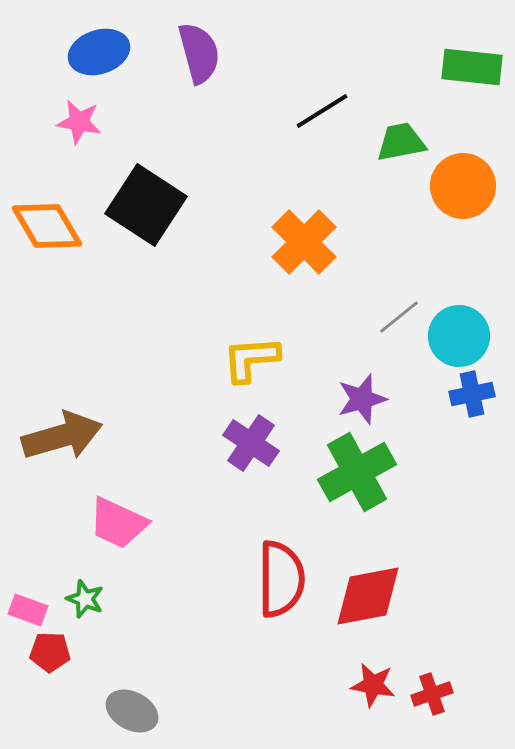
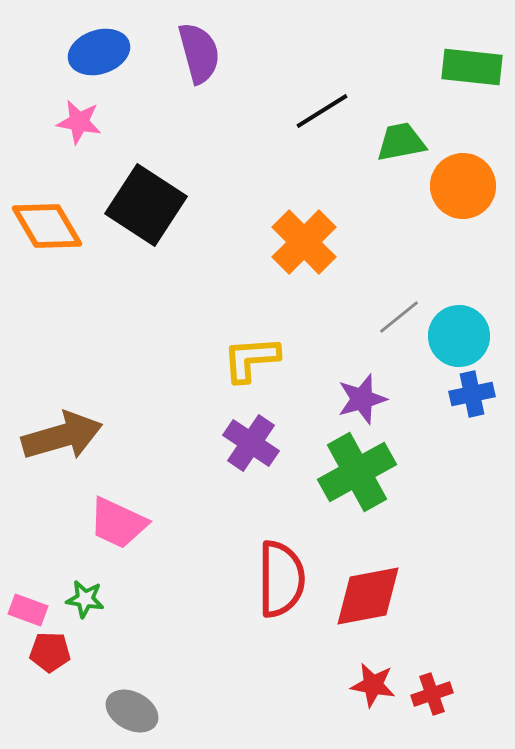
green star: rotated 12 degrees counterclockwise
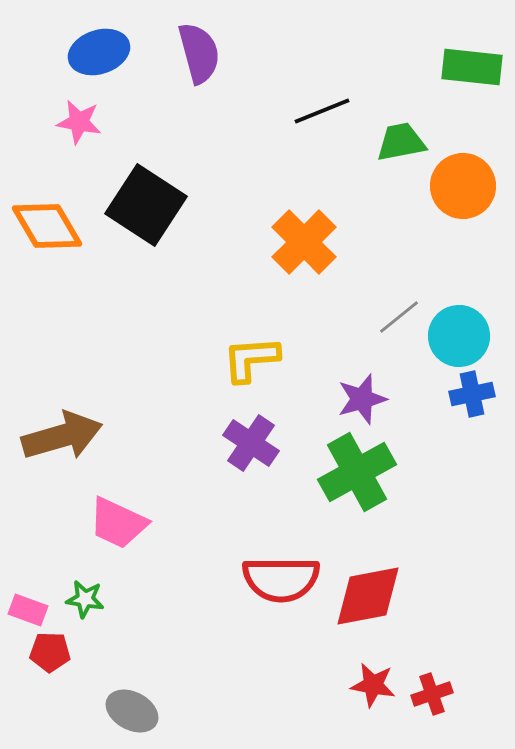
black line: rotated 10 degrees clockwise
red semicircle: rotated 90 degrees clockwise
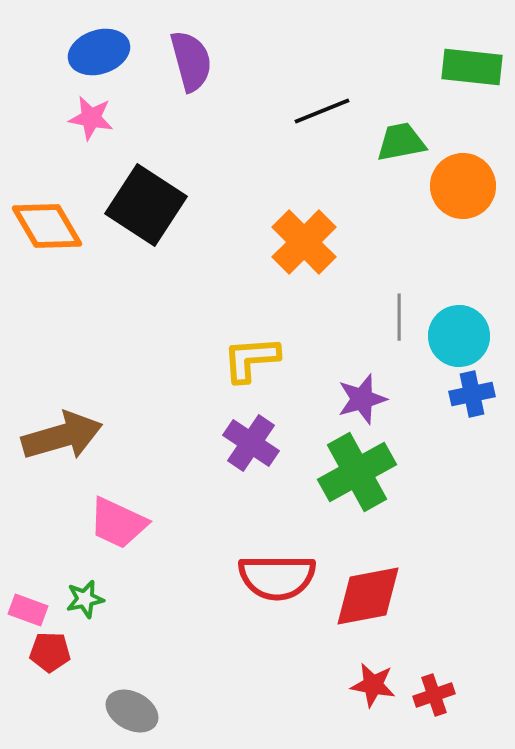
purple semicircle: moved 8 px left, 8 px down
pink star: moved 12 px right, 4 px up
gray line: rotated 51 degrees counterclockwise
red semicircle: moved 4 px left, 2 px up
green star: rotated 21 degrees counterclockwise
red cross: moved 2 px right, 1 px down
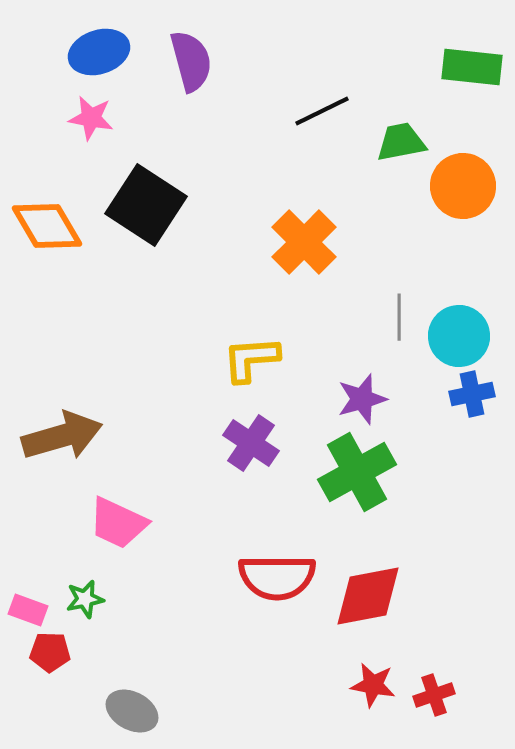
black line: rotated 4 degrees counterclockwise
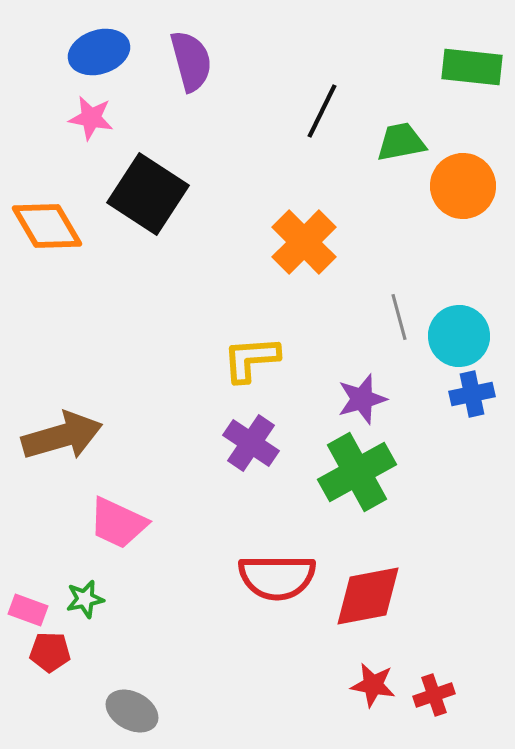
black line: rotated 38 degrees counterclockwise
black square: moved 2 px right, 11 px up
gray line: rotated 15 degrees counterclockwise
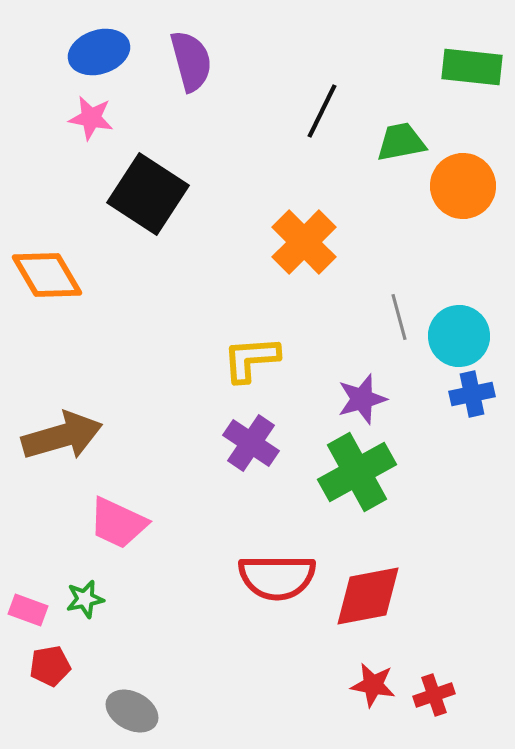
orange diamond: moved 49 px down
red pentagon: moved 14 px down; rotated 12 degrees counterclockwise
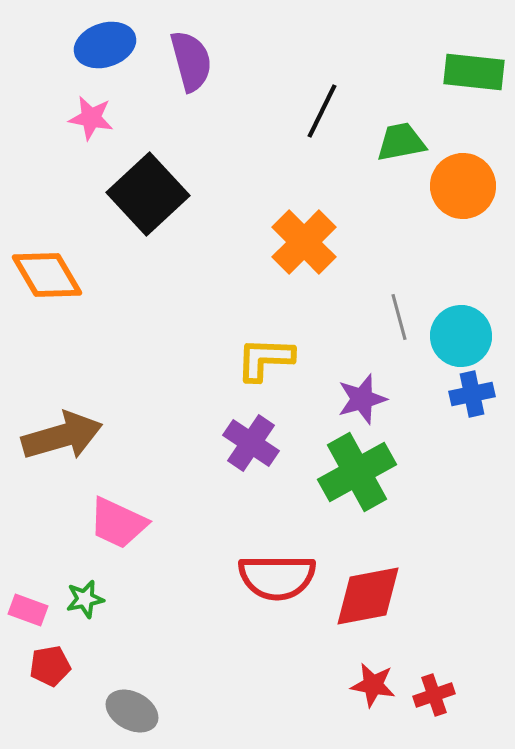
blue ellipse: moved 6 px right, 7 px up
green rectangle: moved 2 px right, 5 px down
black square: rotated 14 degrees clockwise
cyan circle: moved 2 px right
yellow L-shape: moved 14 px right; rotated 6 degrees clockwise
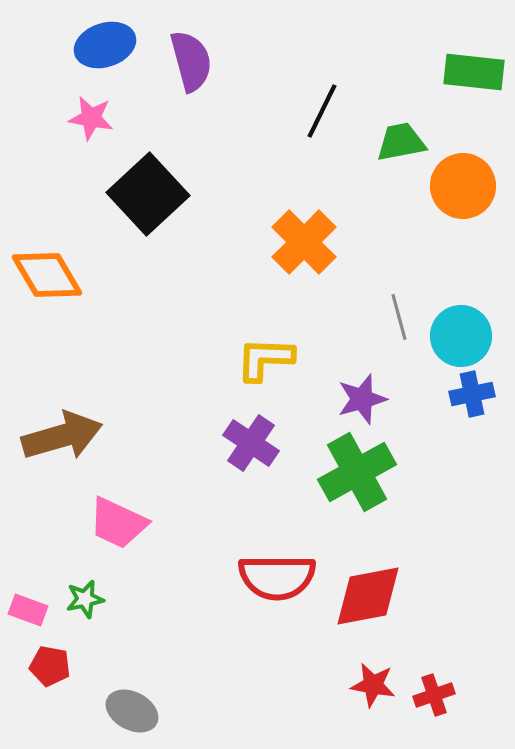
red pentagon: rotated 21 degrees clockwise
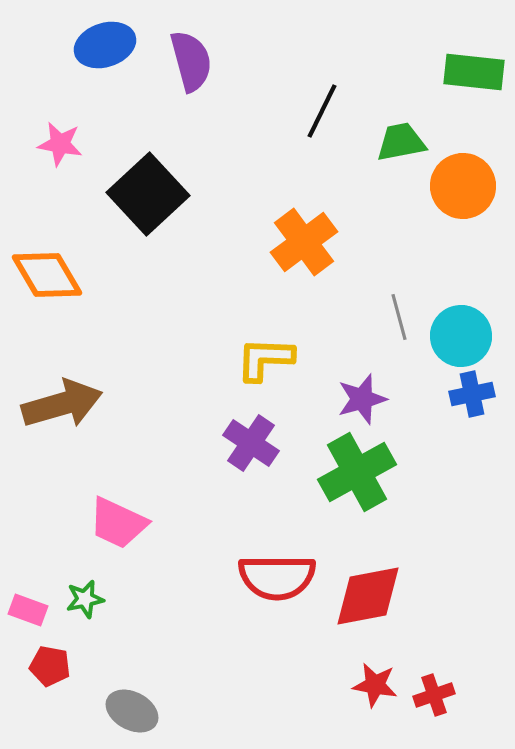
pink star: moved 31 px left, 26 px down
orange cross: rotated 8 degrees clockwise
brown arrow: moved 32 px up
red star: moved 2 px right
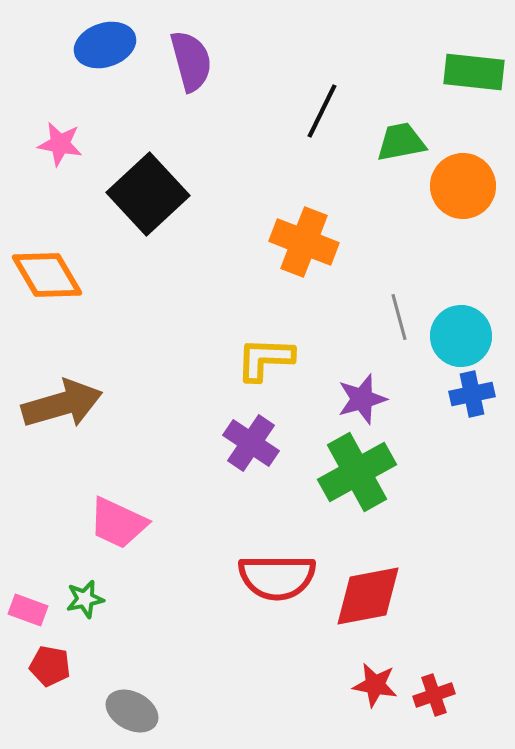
orange cross: rotated 32 degrees counterclockwise
